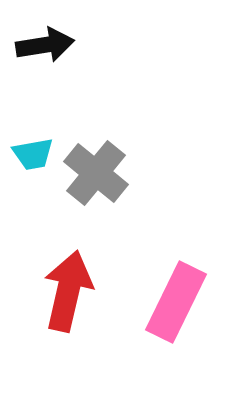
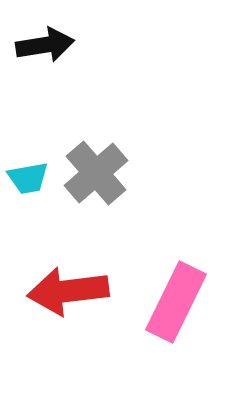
cyan trapezoid: moved 5 px left, 24 px down
gray cross: rotated 10 degrees clockwise
red arrow: rotated 110 degrees counterclockwise
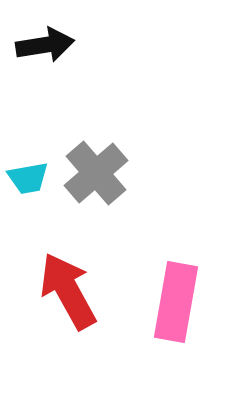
red arrow: rotated 68 degrees clockwise
pink rectangle: rotated 16 degrees counterclockwise
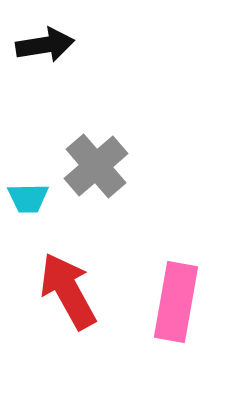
gray cross: moved 7 px up
cyan trapezoid: moved 20 px down; rotated 9 degrees clockwise
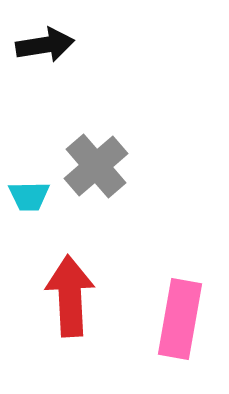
cyan trapezoid: moved 1 px right, 2 px up
red arrow: moved 2 px right, 5 px down; rotated 26 degrees clockwise
pink rectangle: moved 4 px right, 17 px down
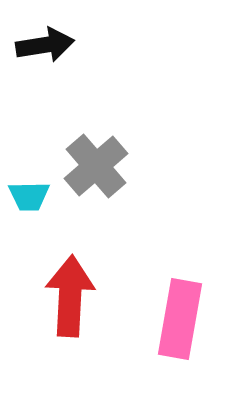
red arrow: rotated 6 degrees clockwise
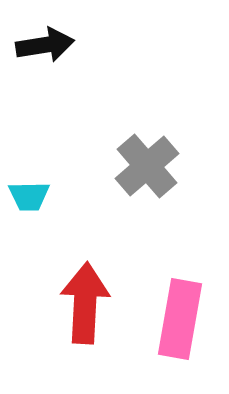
gray cross: moved 51 px right
red arrow: moved 15 px right, 7 px down
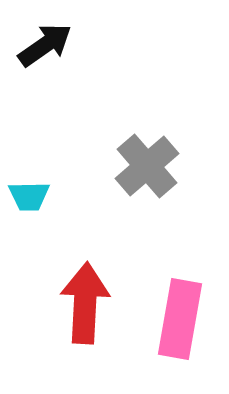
black arrow: rotated 26 degrees counterclockwise
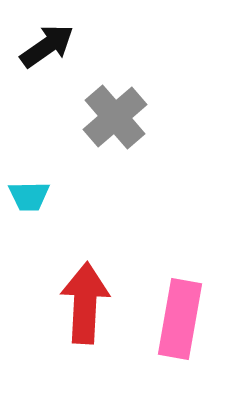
black arrow: moved 2 px right, 1 px down
gray cross: moved 32 px left, 49 px up
